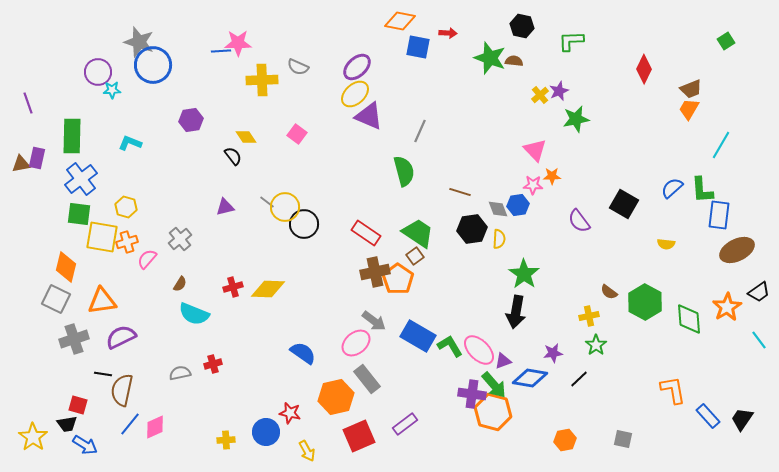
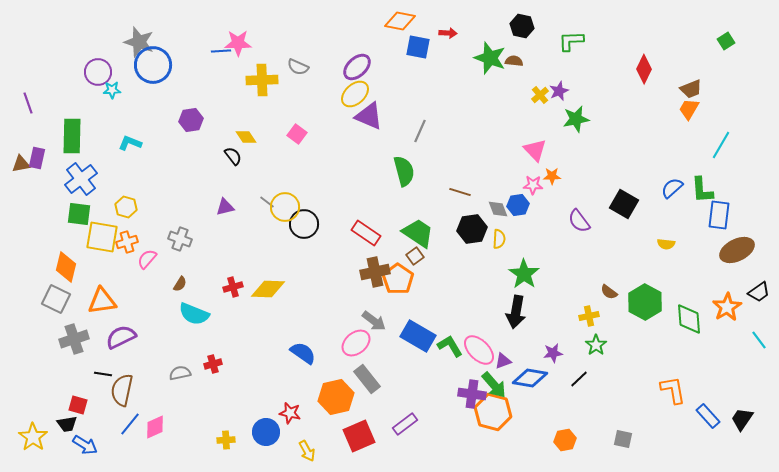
gray cross at (180, 239): rotated 30 degrees counterclockwise
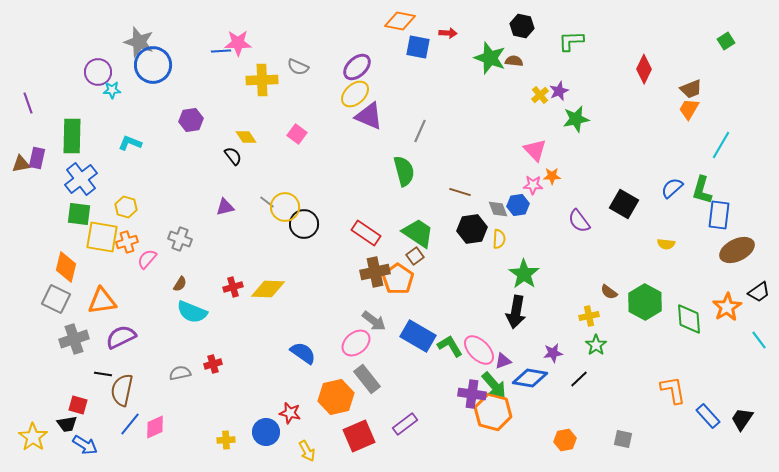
green L-shape at (702, 190): rotated 20 degrees clockwise
cyan semicircle at (194, 314): moved 2 px left, 2 px up
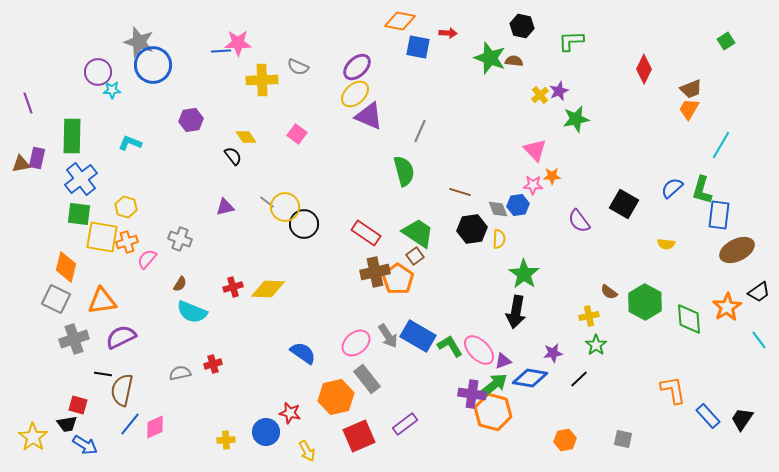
gray arrow at (374, 321): moved 14 px right, 15 px down; rotated 20 degrees clockwise
green arrow at (494, 385): rotated 88 degrees counterclockwise
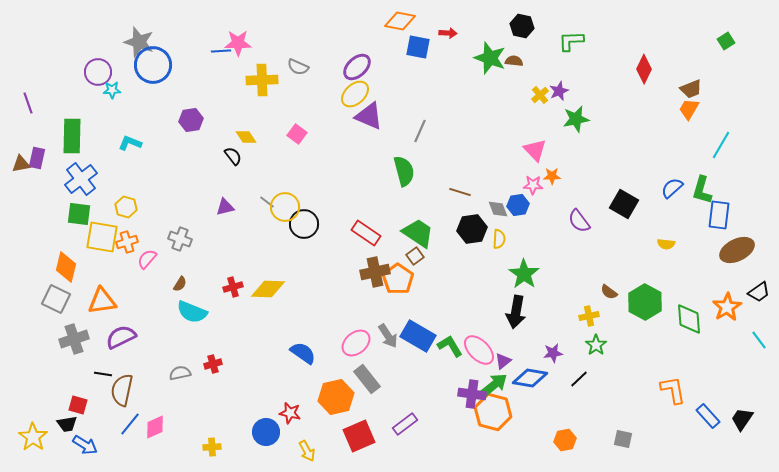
purple triangle at (503, 361): rotated 18 degrees counterclockwise
yellow cross at (226, 440): moved 14 px left, 7 px down
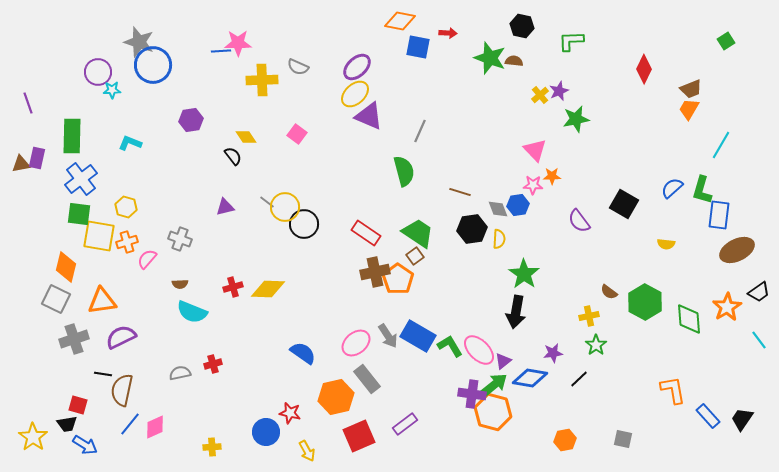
yellow square at (102, 237): moved 3 px left, 1 px up
brown semicircle at (180, 284): rotated 56 degrees clockwise
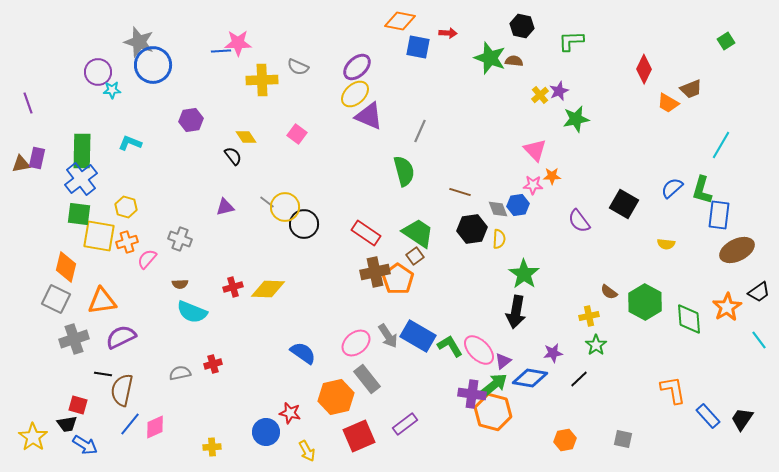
orange trapezoid at (689, 109): moved 21 px left, 6 px up; rotated 90 degrees counterclockwise
green rectangle at (72, 136): moved 10 px right, 15 px down
